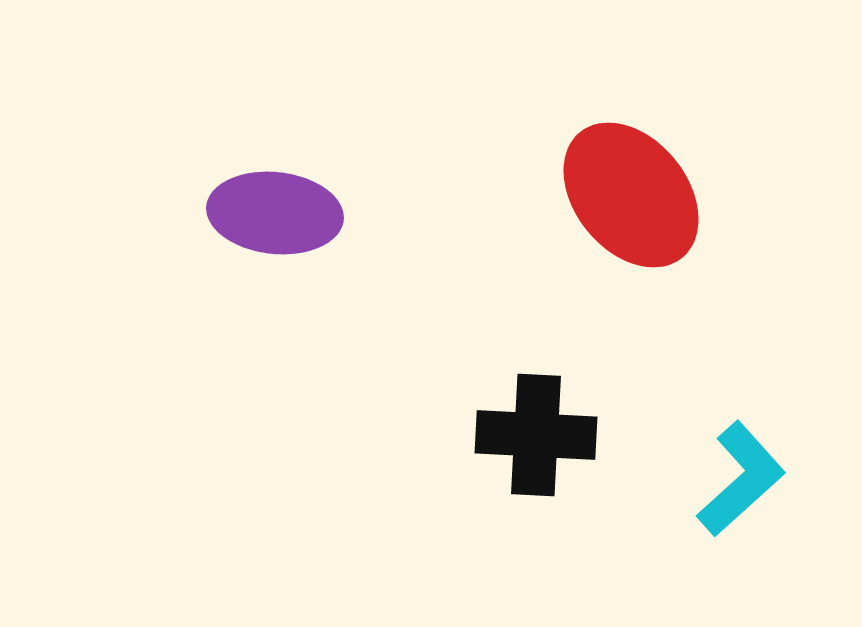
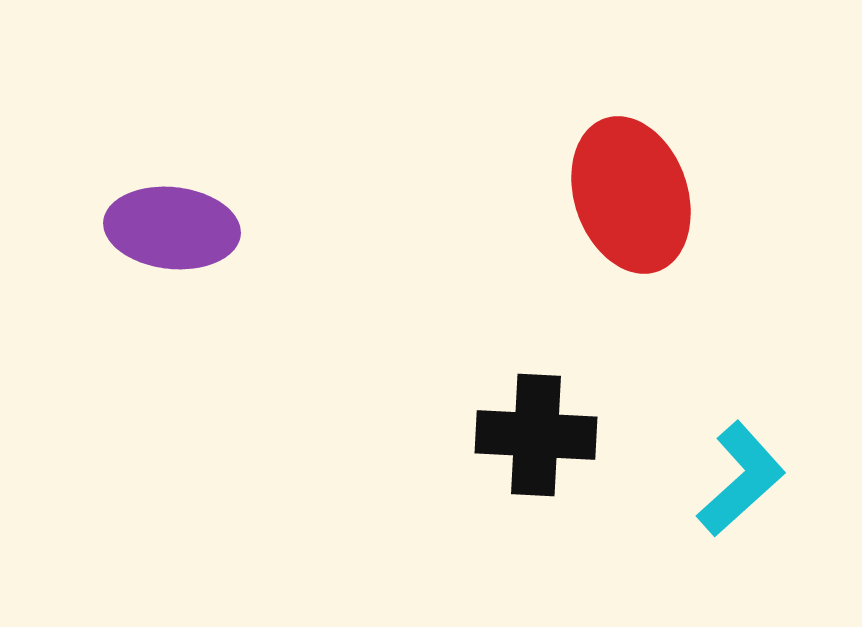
red ellipse: rotated 20 degrees clockwise
purple ellipse: moved 103 px left, 15 px down
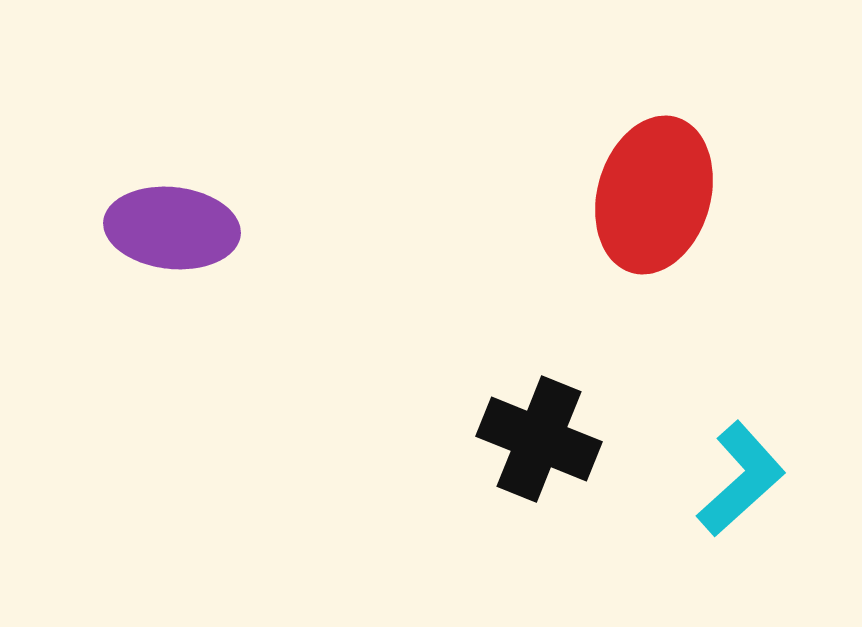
red ellipse: moved 23 px right; rotated 35 degrees clockwise
black cross: moved 3 px right, 4 px down; rotated 19 degrees clockwise
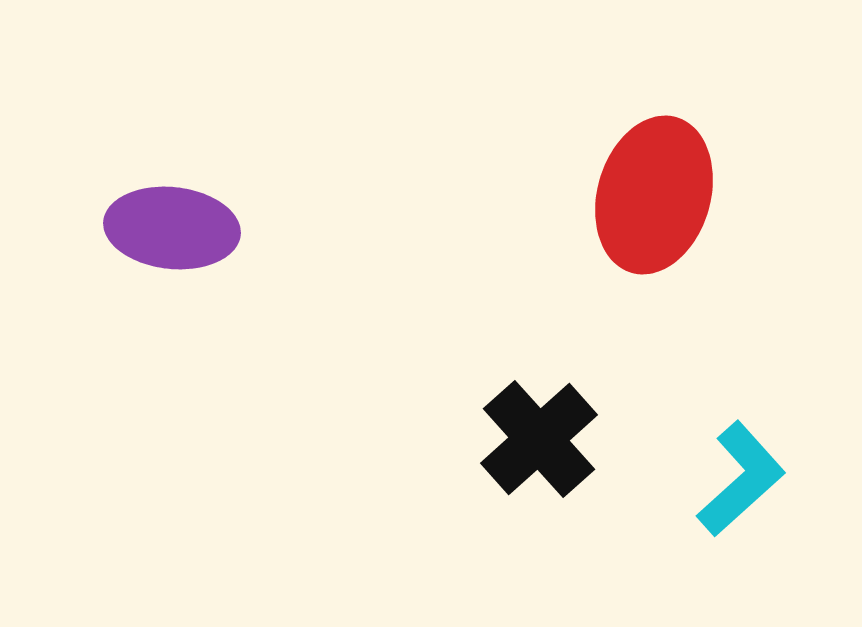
black cross: rotated 26 degrees clockwise
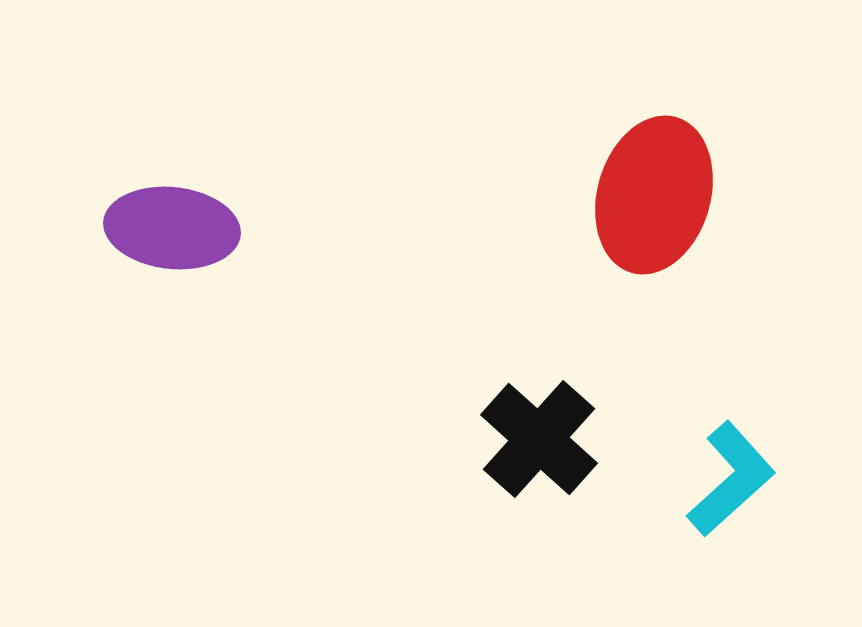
black cross: rotated 6 degrees counterclockwise
cyan L-shape: moved 10 px left
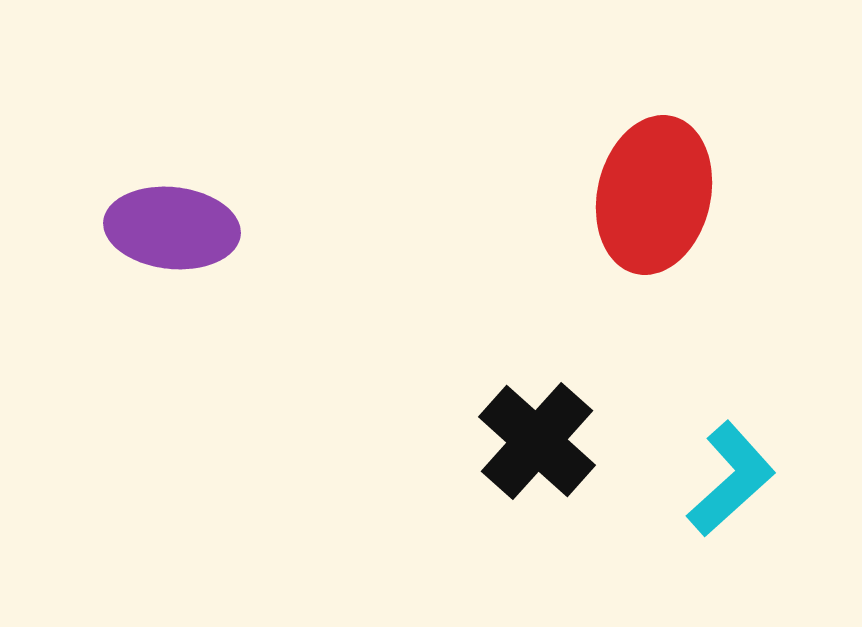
red ellipse: rotated 3 degrees counterclockwise
black cross: moved 2 px left, 2 px down
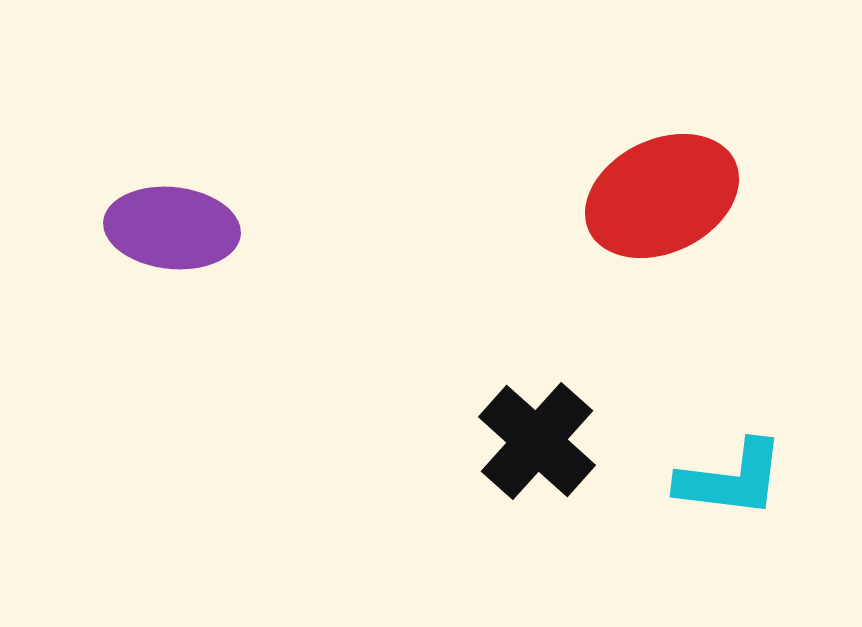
red ellipse: moved 8 px right, 1 px down; rotated 51 degrees clockwise
cyan L-shape: rotated 49 degrees clockwise
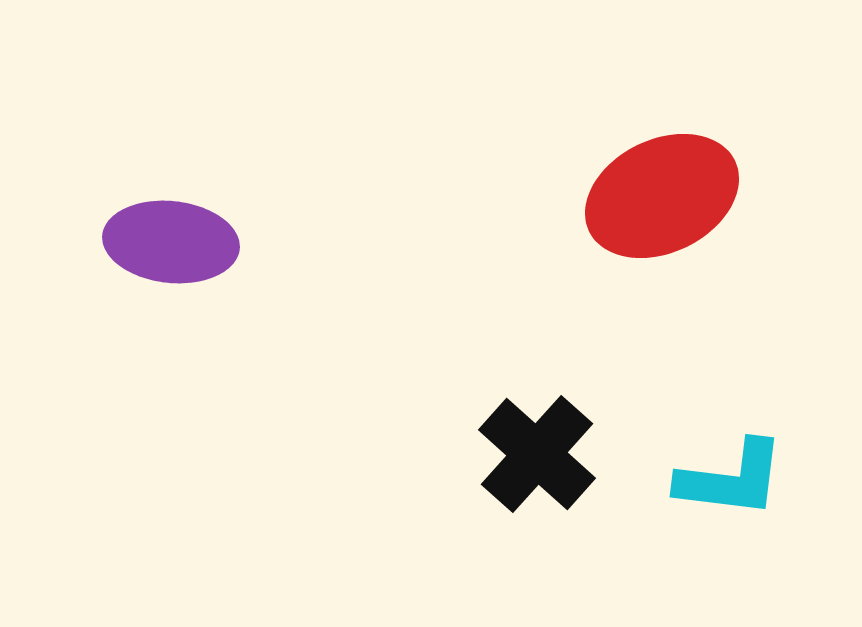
purple ellipse: moved 1 px left, 14 px down
black cross: moved 13 px down
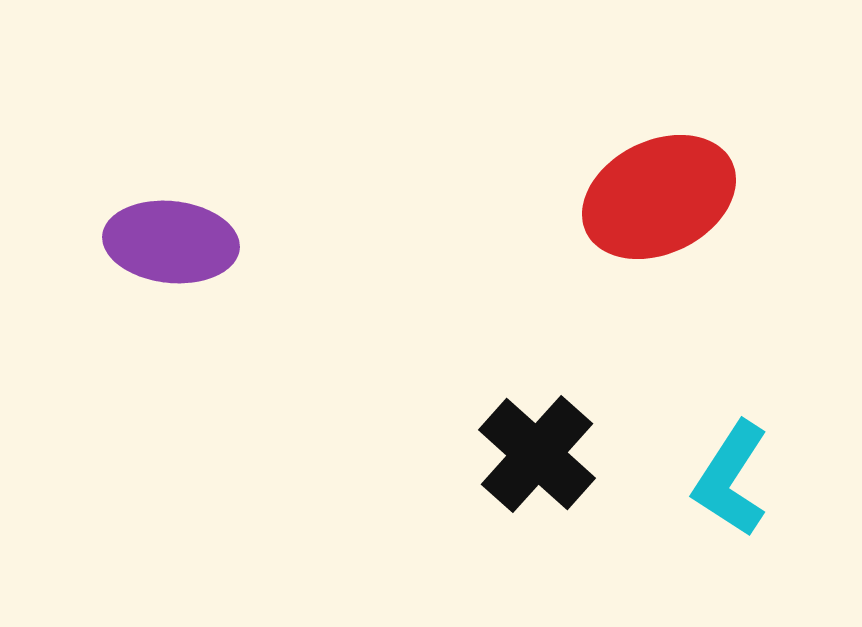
red ellipse: moved 3 px left, 1 px down
cyan L-shape: rotated 116 degrees clockwise
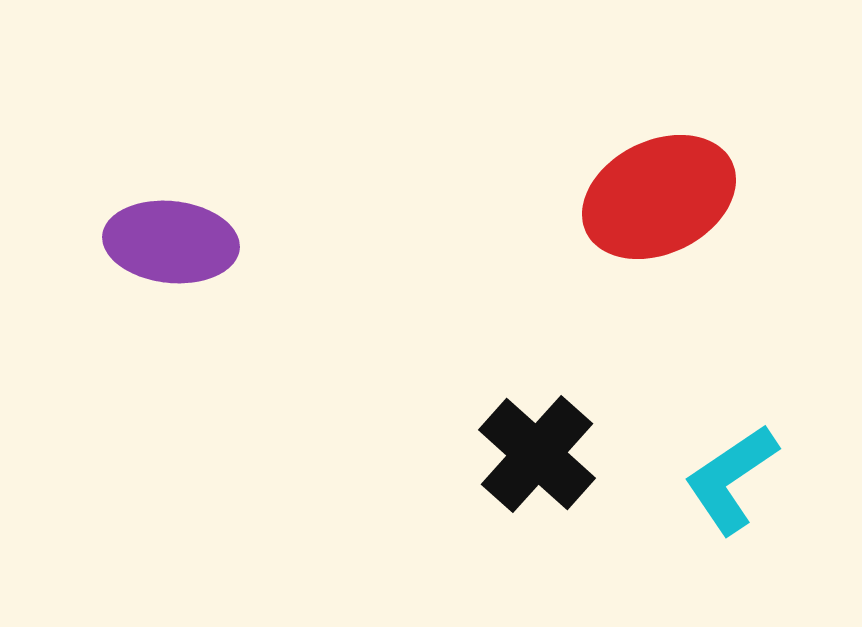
cyan L-shape: rotated 23 degrees clockwise
